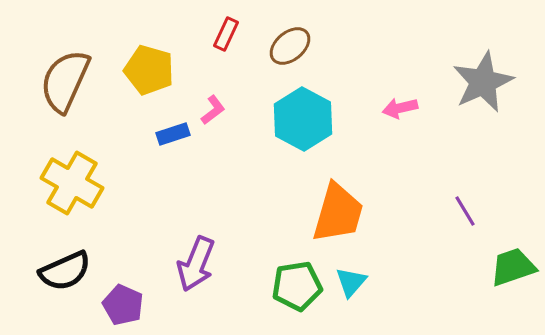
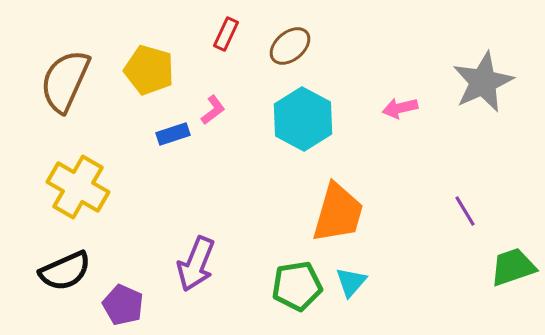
yellow cross: moved 6 px right, 4 px down
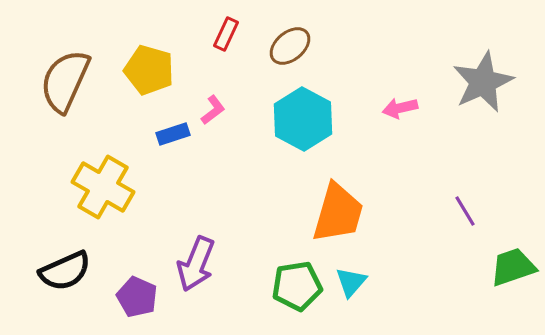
yellow cross: moved 25 px right
purple pentagon: moved 14 px right, 8 px up
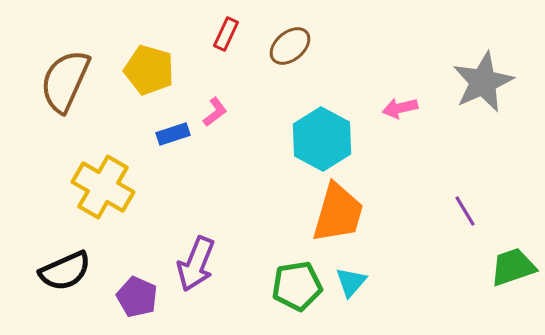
pink L-shape: moved 2 px right, 2 px down
cyan hexagon: moved 19 px right, 20 px down
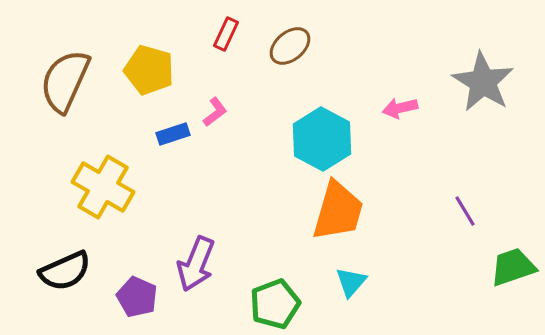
gray star: rotated 16 degrees counterclockwise
orange trapezoid: moved 2 px up
green pentagon: moved 22 px left, 18 px down; rotated 12 degrees counterclockwise
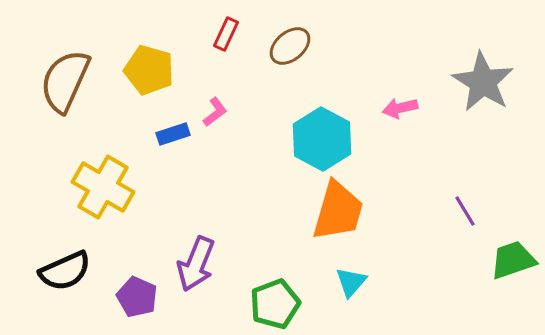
green trapezoid: moved 7 px up
